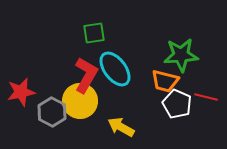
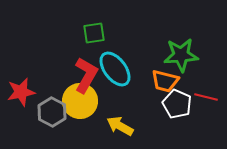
yellow arrow: moved 1 px left, 1 px up
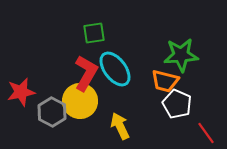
red L-shape: moved 2 px up
red line: moved 36 px down; rotated 40 degrees clockwise
yellow arrow: rotated 36 degrees clockwise
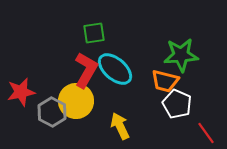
cyan ellipse: rotated 12 degrees counterclockwise
red L-shape: moved 3 px up
yellow circle: moved 4 px left
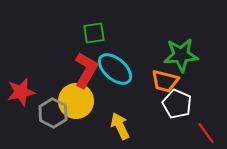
gray hexagon: moved 1 px right, 1 px down
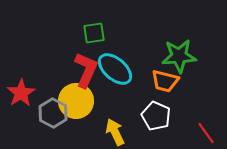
green star: moved 2 px left, 1 px down
red L-shape: rotated 6 degrees counterclockwise
red star: moved 1 px down; rotated 20 degrees counterclockwise
white pentagon: moved 21 px left, 12 px down
yellow arrow: moved 5 px left, 6 px down
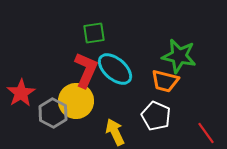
green star: rotated 16 degrees clockwise
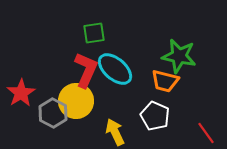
white pentagon: moved 1 px left
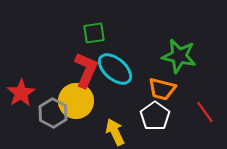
orange trapezoid: moved 3 px left, 8 px down
white pentagon: rotated 12 degrees clockwise
red line: moved 1 px left, 21 px up
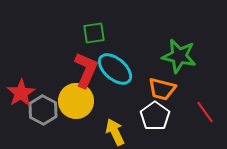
gray hexagon: moved 10 px left, 3 px up
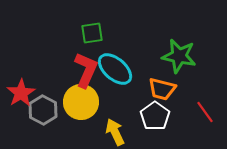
green square: moved 2 px left
yellow circle: moved 5 px right, 1 px down
